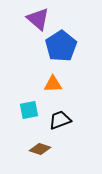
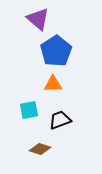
blue pentagon: moved 5 px left, 5 px down
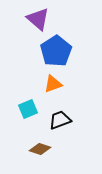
orange triangle: rotated 18 degrees counterclockwise
cyan square: moved 1 px left, 1 px up; rotated 12 degrees counterclockwise
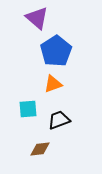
purple triangle: moved 1 px left, 1 px up
cyan square: rotated 18 degrees clockwise
black trapezoid: moved 1 px left
brown diamond: rotated 25 degrees counterclockwise
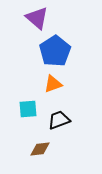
blue pentagon: moved 1 px left
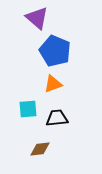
blue pentagon: rotated 16 degrees counterclockwise
black trapezoid: moved 2 px left, 2 px up; rotated 15 degrees clockwise
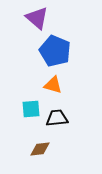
orange triangle: moved 1 px down; rotated 36 degrees clockwise
cyan square: moved 3 px right
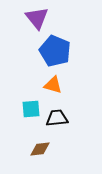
purple triangle: rotated 10 degrees clockwise
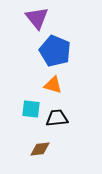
cyan square: rotated 12 degrees clockwise
